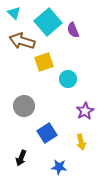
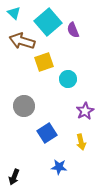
black arrow: moved 7 px left, 19 px down
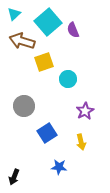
cyan triangle: moved 1 px down; rotated 32 degrees clockwise
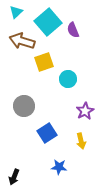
cyan triangle: moved 2 px right, 2 px up
yellow arrow: moved 1 px up
